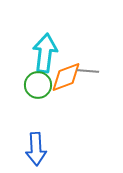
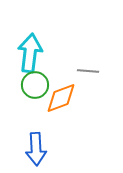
cyan arrow: moved 15 px left
orange diamond: moved 5 px left, 21 px down
green circle: moved 3 px left
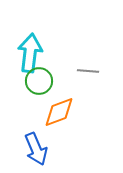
green circle: moved 4 px right, 4 px up
orange diamond: moved 2 px left, 14 px down
blue arrow: rotated 20 degrees counterclockwise
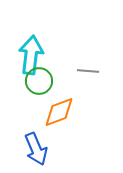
cyan arrow: moved 1 px right, 2 px down
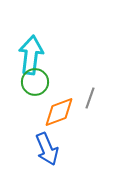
gray line: moved 2 px right, 27 px down; rotated 75 degrees counterclockwise
green circle: moved 4 px left, 1 px down
blue arrow: moved 11 px right
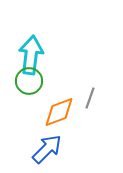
green circle: moved 6 px left, 1 px up
blue arrow: rotated 112 degrees counterclockwise
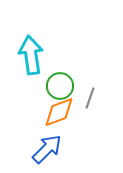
cyan arrow: rotated 15 degrees counterclockwise
green circle: moved 31 px right, 5 px down
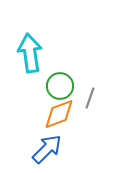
cyan arrow: moved 1 px left, 2 px up
orange diamond: moved 2 px down
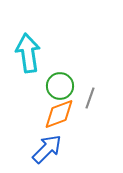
cyan arrow: moved 2 px left
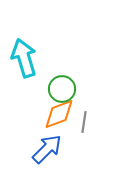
cyan arrow: moved 4 px left, 5 px down; rotated 9 degrees counterclockwise
green circle: moved 2 px right, 3 px down
gray line: moved 6 px left, 24 px down; rotated 10 degrees counterclockwise
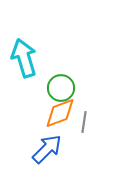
green circle: moved 1 px left, 1 px up
orange diamond: moved 1 px right, 1 px up
